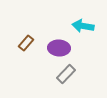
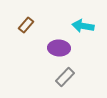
brown rectangle: moved 18 px up
gray rectangle: moved 1 px left, 3 px down
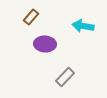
brown rectangle: moved 5 px right, 8 px up
purple ellipse: moved 14 px left, 4 px up
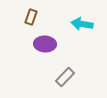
brown rectangle: rotated 21 degrees counterclockwise
cyan arrow: moved 1 px left, 2 px up
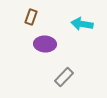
gray rectangle: moved 1 px left
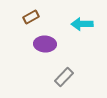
brown rectangle: rotated 42 degrees clockwise
cyan arrow: rotated 10 degrees counterclockwise
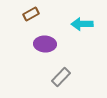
brown rectangle: moved 3 px up
gray rectangle: moved 3 px left
